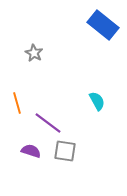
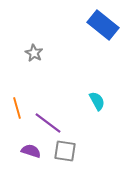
orange line: moved 5 px down
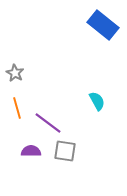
gray star: moved 19 px left, 20 px down
purple semicircle: rotated 18 degrees counterclockwise
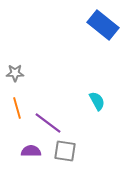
gray star: rotated 30 degrees counterclockwise
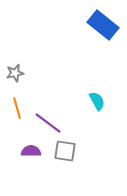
gray star: rotated 12 degrees counterclockwise
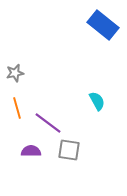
gray square: moved 4 px right, 1 px up
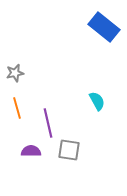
blue rectangle: moved 1 px right, 2 px down
purple line: rotated 40 degrees clockwise
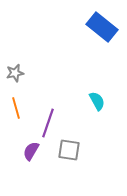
blue rectangle: moved 2 px left
orange line: moved 1 px left
purple line: rotated 32 degrees clockwise
purple semicircle: rotated 60 degrees counterclockwise
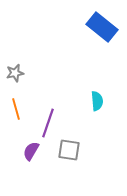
cyan semicircle: rotated 24 degrees clockwise
orange line: moved 1 px down
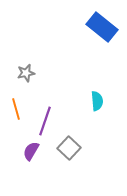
gray star: moved 11 px right
purple line: moved 3 px left, 2 px up
gray square: moved 2 px up; rotated 35 degrees clockwise
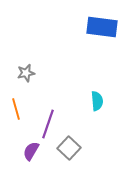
blue rectangle: rotated 32 degrees counterclockwise
purple line: moved 3 px right, 3 px down
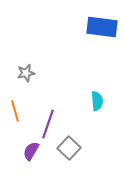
orange line: moved 1 px left, 2 px down
